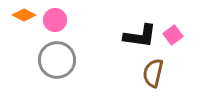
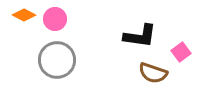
pink circle: moved 1 px up
pink square: moved 8 px right, 17 px down
brown semicircle: rotated 84 degrees counterclockwise
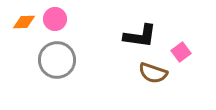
orange diamond: moved 7 px down; rotated 30 degrees counterclockwise
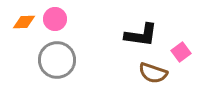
black L-shape: moved 1 px right, 1 px up
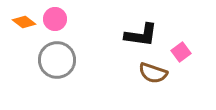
orange diamond: rotated 40 degrees clockwise
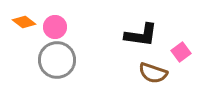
pink circle: moved 8 px down
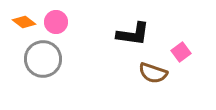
pink circle: moved 1 px right, 5 px up
black L-shape: moved 8 px left, 1 px up
gray circle: moved 14 px left, 1 px up
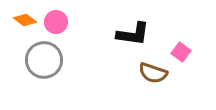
orange diamond: moved 1 px right, 2 px up
pink square: rotated 18 degrees counterclockwise
gray circle: moved 1 px right, 1 px down
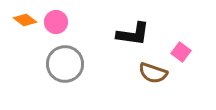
gray circle: moved 21 px right, 4 px down
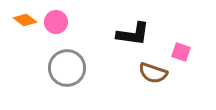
pink square: rotated 18 degrees counterclockwise
gray circle: moved 2 px right, 4 px down
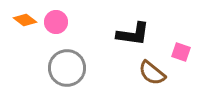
brown semicircle: moved 1 px left; rotated 20 degrees clockwise
